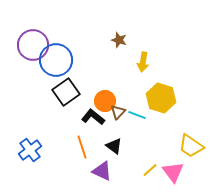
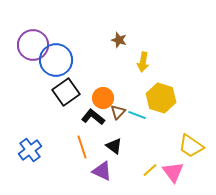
orange circle: moved 2 px left, 3 px up
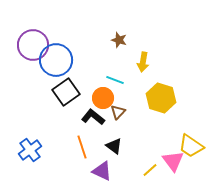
cyan line: moved 22 px left, 35 px up
pink triangle: moved 11 px up
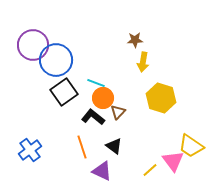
brown star: moved 16 px right; rotated 21 degrees counterclockwise
cyan line: moved 19 px left, 3 px down
black square: moved 2 px left
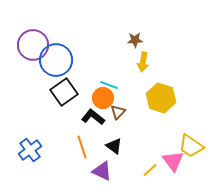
cyan line: moved 13 px right, 2 px down
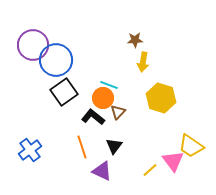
black triangle: rotated 30 degrees clockwise
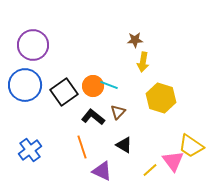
blue circle: moved 31 px left, 25 px down
orange circle: moved 10 px left, 12 px up
black triangle: moved 10 px right, 1 px up; rotated 36 degrees counterclockwise
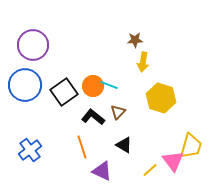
yellow trapezoid: rotated 108 degrees counterclockwise
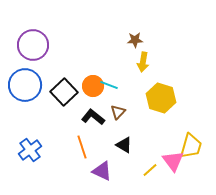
black square: rotated 8 degrees counterclockwise
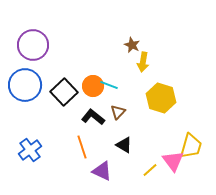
brown star: moved 3 px left, 5 px down; rotated 28 degrees clockwise
